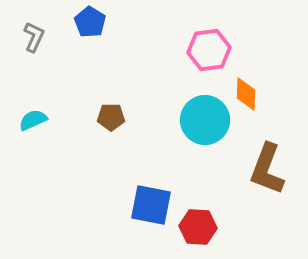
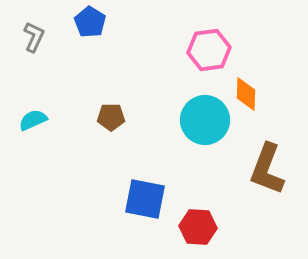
blue square: moved 6 px left, 6 px up
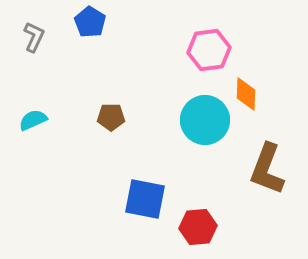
red hexagon: rotated 9 degrees counterclockwise
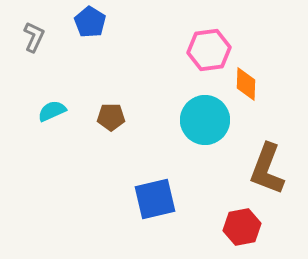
orange diamond: moved 10 px up
cyan semicircle: moved 19 px right, 9 px up
blue square: moved 10 px right; rotated 24 degrees counterclockwise
red hexagon: moved 44 px right; rotated 6 degrees counterclockwise
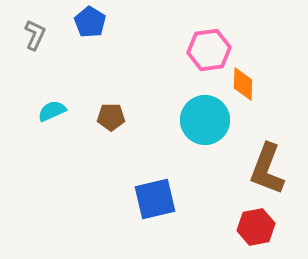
gray L-shape: moved 1 px right, 2 px up
orange diamond: moved 3 px left
red hexagon: moved 14 px right
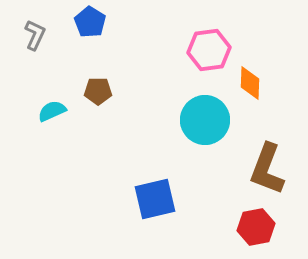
orange diamond: moved 7 px right, 1 px up
brown pentagon: moved 13 px left, 26 px up
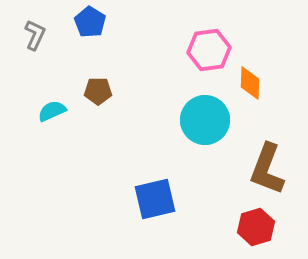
red hexagon: rotated 6 degrees counterclockwise
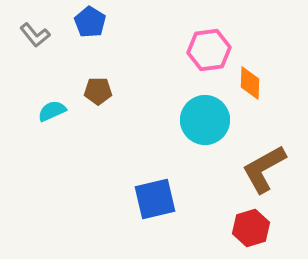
gray L-shape: rotated 116 degrees clockwise
brown L-shape: moved 3 px left; rotated 40 degrees clockwise
red hexagon: moved 5 px left, 1 px down
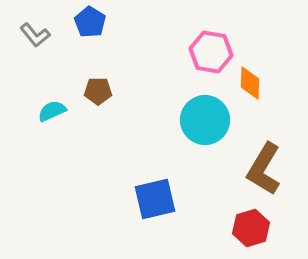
pink hexagon: moved 2 px right, 2 px down; rotated 18 degrees clockwise
brown L-shape: rotated 30 degrees counterclockwise
